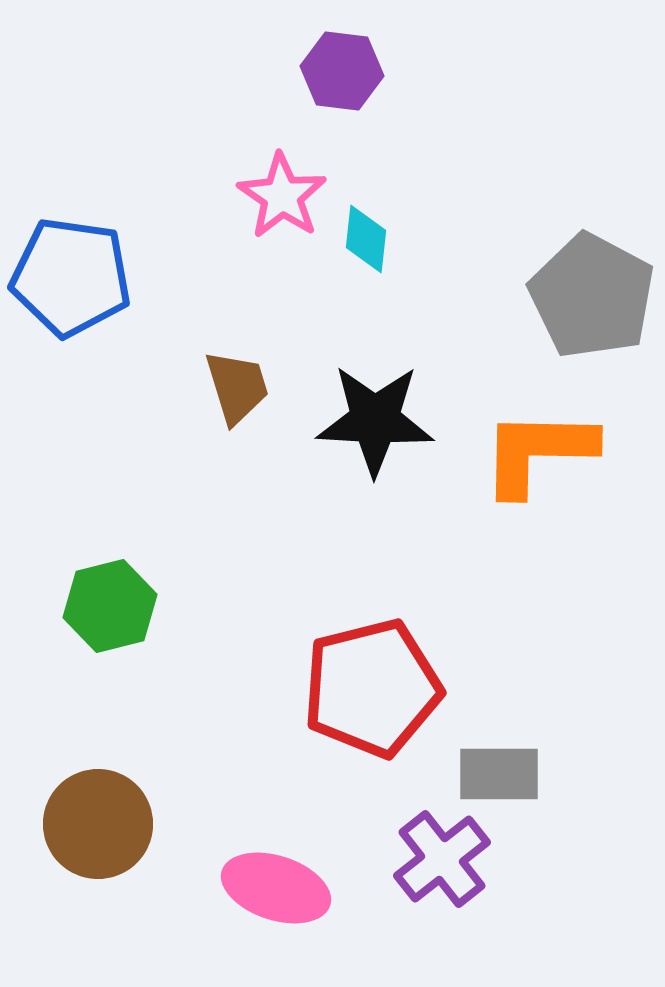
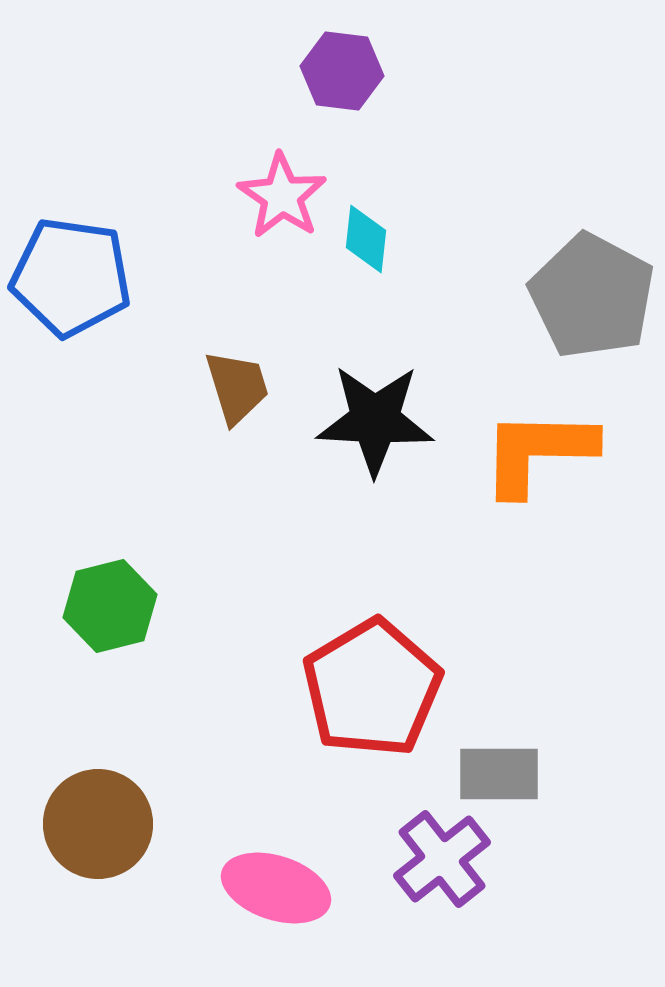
red pentagon: rotated 17 degrees counterclockwise
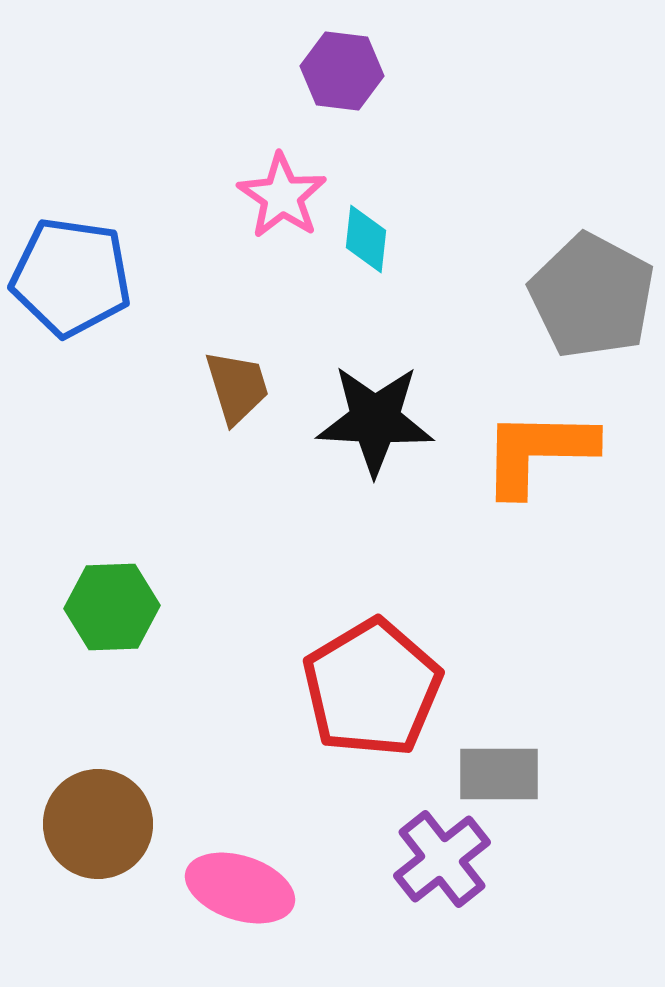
green hexagon: moved 2 px right, 1 px down; rotated 12 degrees clockwise
pink ellipse: moved 36 px left
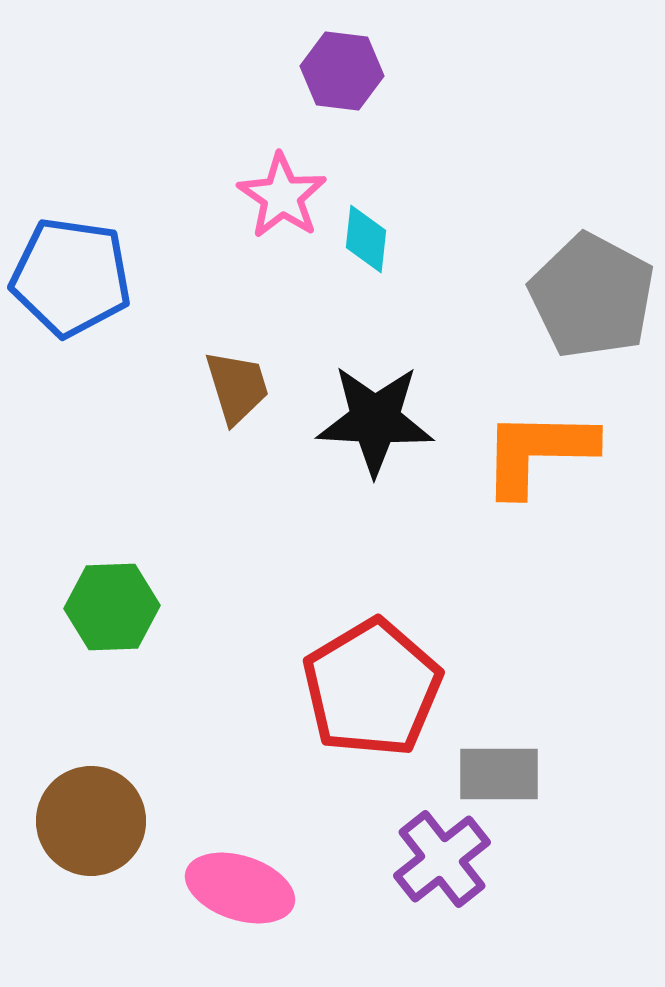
brown circle: moved 7 px left, 3 px up
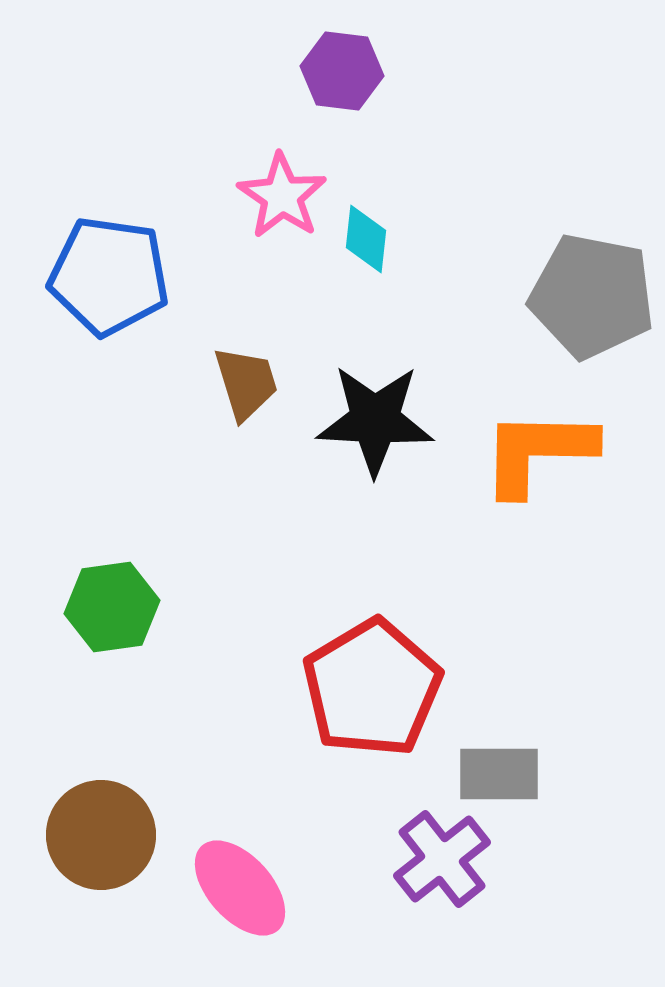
blue pentagon: moved 38 px right, 1 px up
gray pentagon: rotated 17 degrees counterclockwise
brown trapezoid: moved 9 px right, 4 px up
green hexagon: rotated 6 degrees counterclockwise
brown circle: moved 10 px right, 14 px down
pink ellipse: rotated 30 degrees clockwise
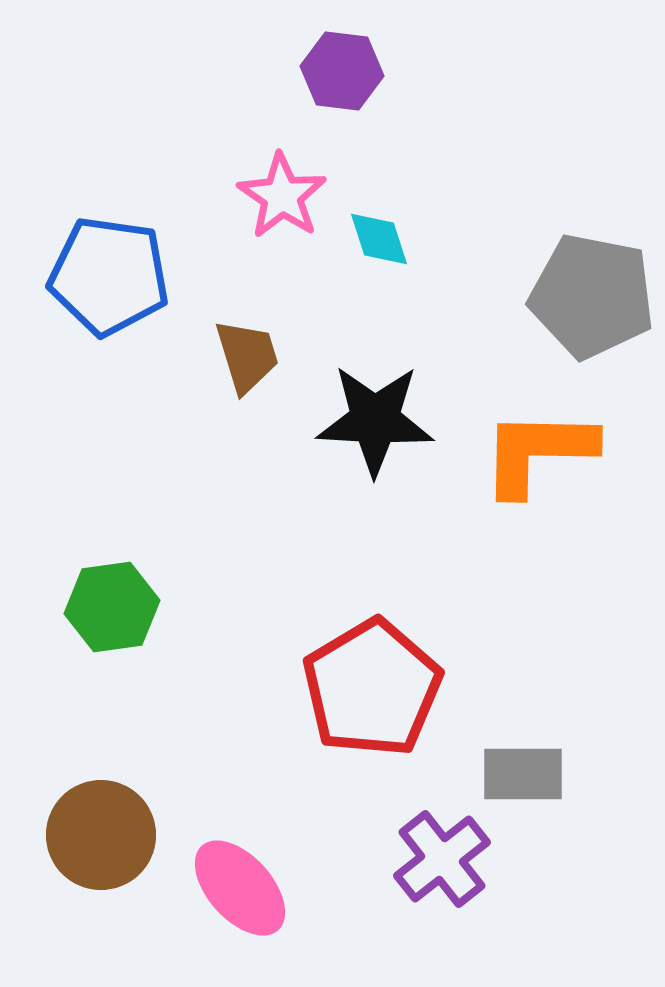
cyan diamond: moved 13 px right; rotated 24 degrees counterclockwise
brown trapezoid: moved 1 px right, 27 px up
gray rectangle: moved 24 px right
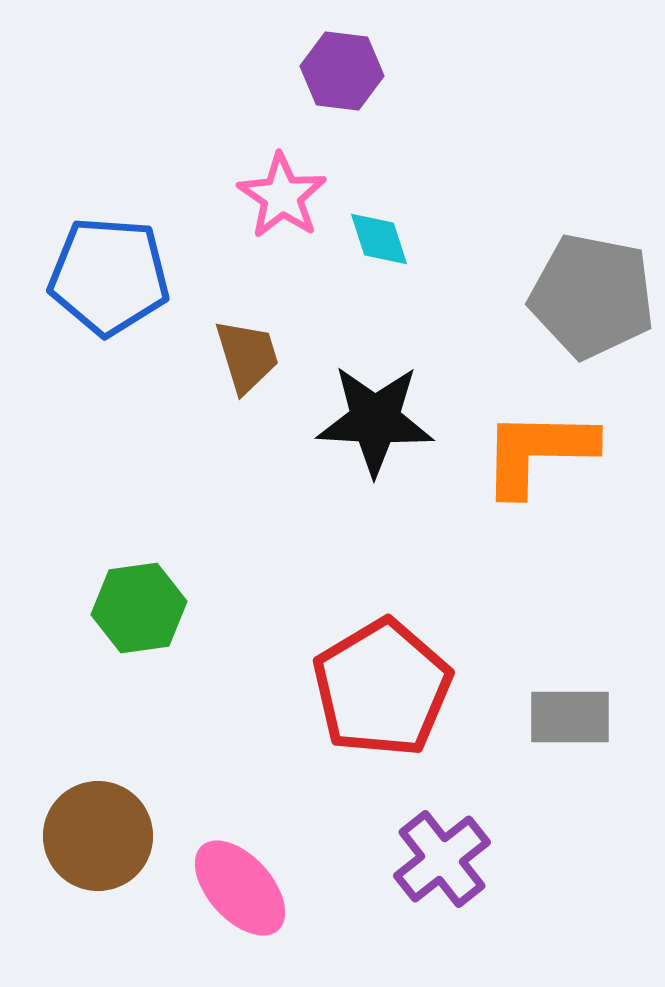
blue pentagon: rotated 4 degrees counterclockwise
green hexagon: moved 27 px right, 1 px down
red pentagon: moved 10 px right
gray rectangle: moved 47 px right, 57 px up
brown circle: moved 3 px left, 1 px down
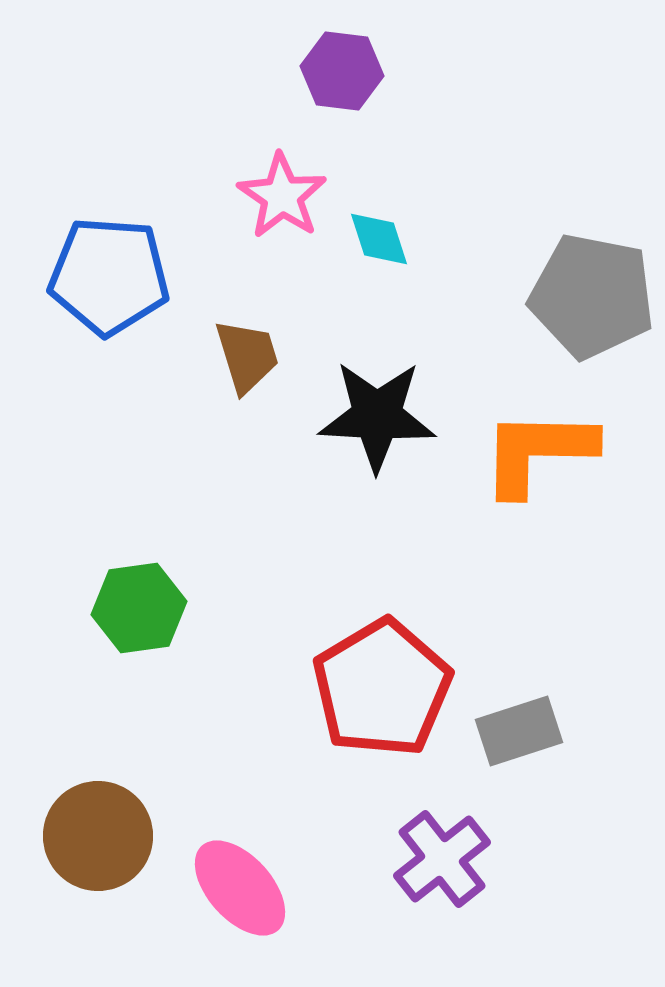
black star: moved 2 px right, 4 px up
gray rectangle: moved 51 px left, 14 px down; rotated 18 degrees counterclockwise
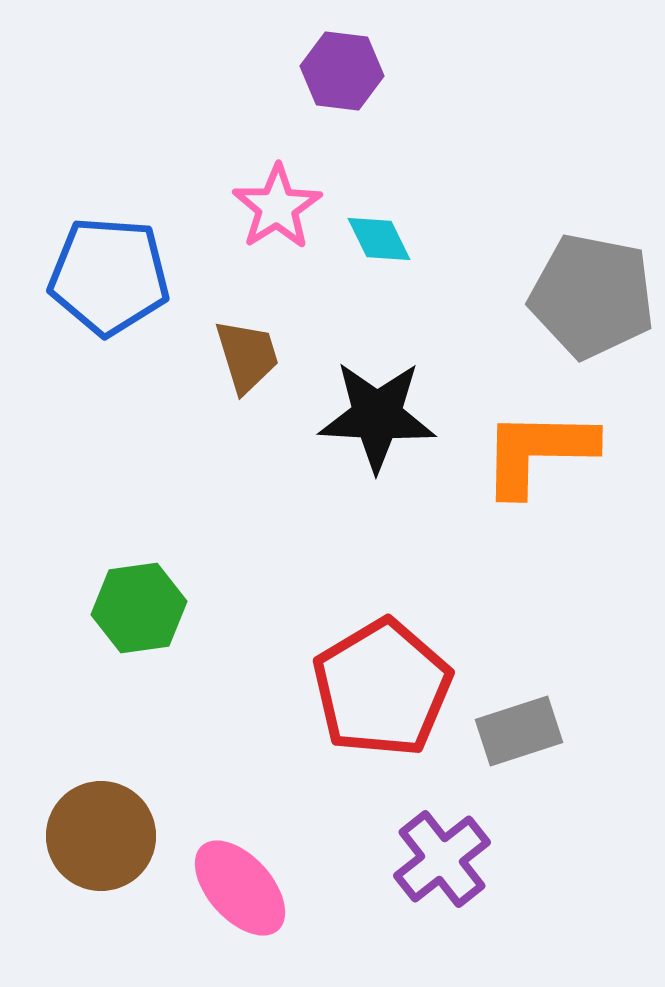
pink star: moved 5 px left, 11 px down; rotated 6 degrees clockwise
cyan diamond: rotated 8 degrees counterclockwise
brown circle: moved 3 px right
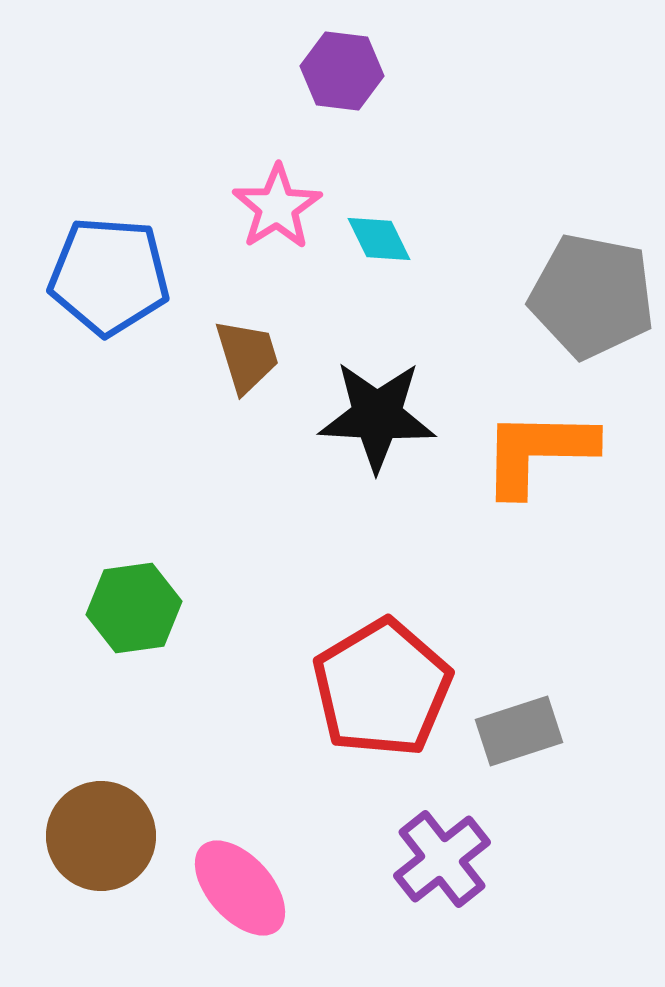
green hexagon: moved 5 px left
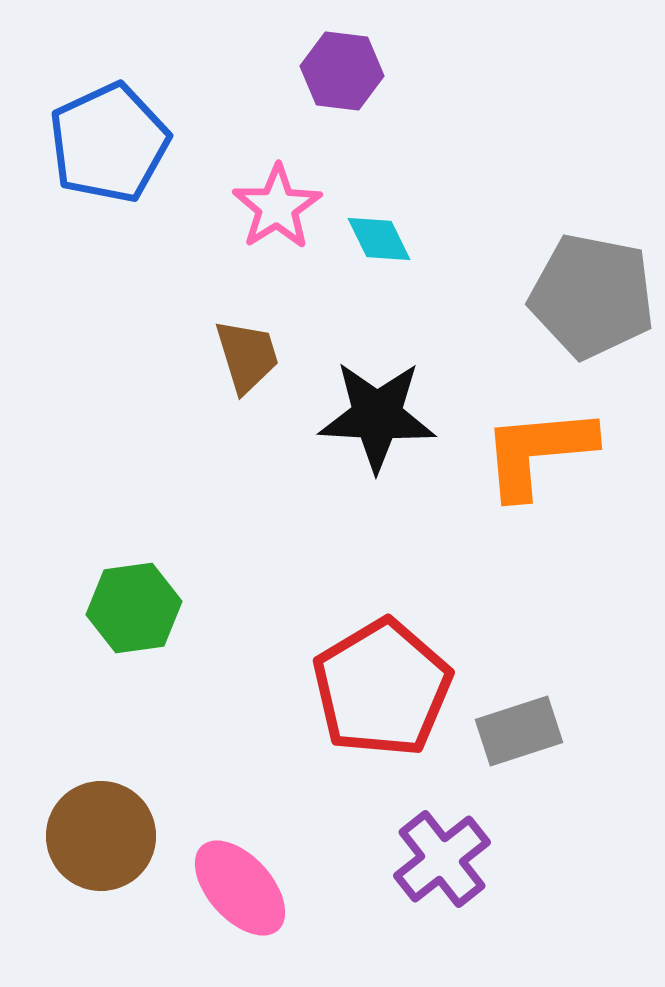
blue pentagon: moved 133 px up; rotated 29 degrees counterclockwise
orange L-shape: rotated 6 degrees counterclockwise
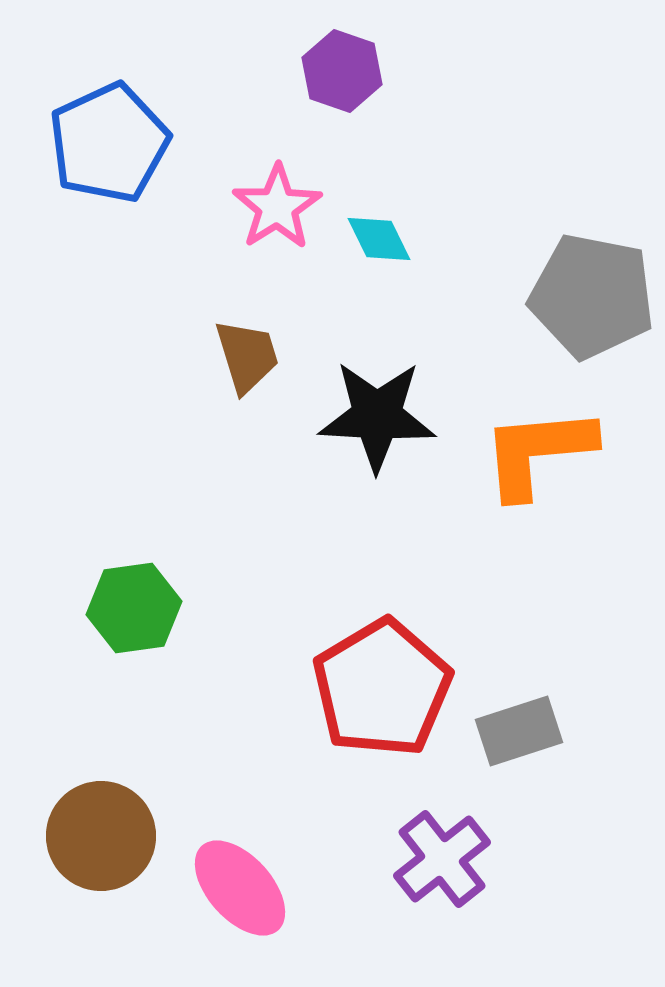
purple hexagon: rotated 12 degrees clockwise
